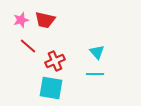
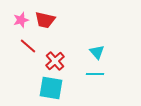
red cross: rotated 18 degrees counterclockwise
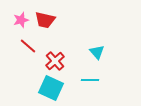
cyan line: moved 5 px left, 6 px down
cyan square: rotated 15 degrees clockwise
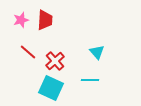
red trapezoid: rotated 100 degrees counterclockwise
red line: moved 6 px down
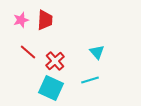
cyan line: rotated 18 degrees counterclockwise
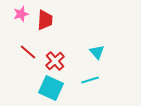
pink star: moved 6 px up
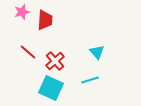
pink star: moved 1 px right, 2 px up
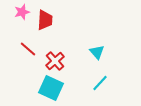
red line: moved 3 px up
cyan line: moved 10 px right, 3 px down; rotated 30 degrees counterclockwise
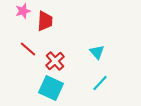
pink star: moved 1 px right, 1 px up
red trapezoid: moved 1 px down
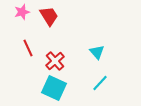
pink star: moved 1 px left, 1 px down
red trapezoid: moved 4 px right, 5 px up; rotated 35 degrees counterclockwise
red line: moved 1 px up; rotated 24 degrees clockwise
cyan square: moved 3 px right
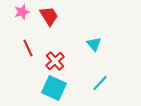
cyan triangle: moved 3 px left, 8 px up
